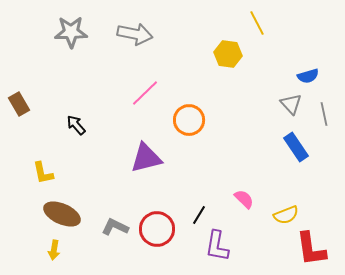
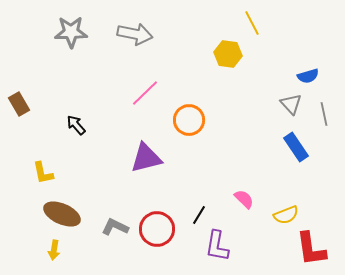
yellow line: moved 5 px left
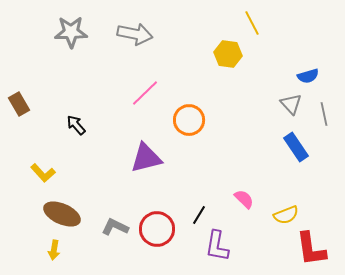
yellow L-shape: rotated 30 degrees counterclockwise
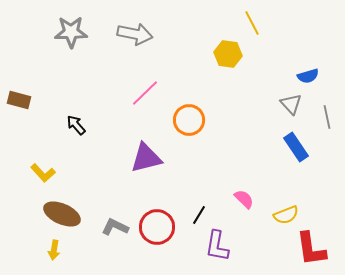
brown rectangle: moved 4 px up; rotated 45 degrees counterclockwise
gray line: moved 3 px right, 3 px down
red circle: moved 2 px up
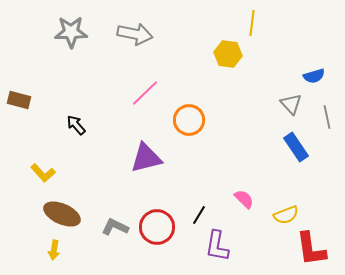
yellow line: rotated 35 degrees clockwise
blue semicircle: moved 6 px right
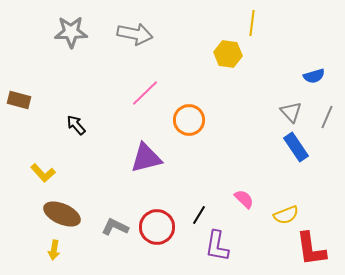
gray triangle: moved 8 px down
gray line: rotated 35 degrees clockwise
